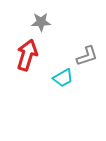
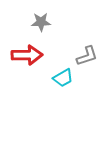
red arrow: rotated 72 degrees clockwise
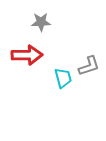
gray L-shape: moved 2 px right, 10 px down
cyan trapezoid: rotated 75 degrees counterclockwise
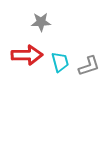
cyan trapezoid: moved 3 px left, 16 px up
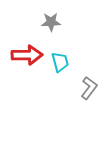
gray star: moved 10 px right
gray L-shape: moved 22 px down; rotated 35 degrees counterclockwise
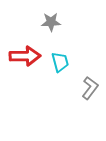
red arrow: moved 2 px left, 1 px down
gray L-shape: moved 1 px right
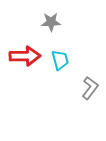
cyan trapezoid: moved 2 px up
